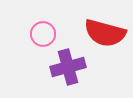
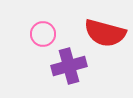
purple cross: moved 1 px right, 1 px up
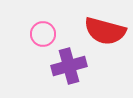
red semicircle: moved 2 px up
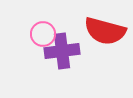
purple cross: moved 7 px left, 15 px up; rotated 8 degrees clockwise
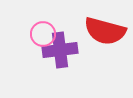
purple cross: moved 2 px left, 1 px up
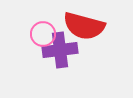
red semicircle: moved 21 px left, 5 px up
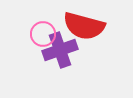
purple cross: rotated 12 degrees counterclockwise
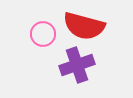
purple cross: moved 17 px right, 15 px down
